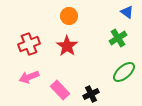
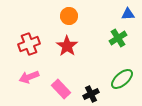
blue triangle: moved 1 px right, 2 px down; rotated 40 degrees counterclockwise
green ellipse: moved 2 px left, 7 px down
pink rectangle: moved 1 px right, 1 px up
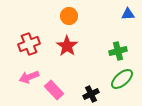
green cross: moved 13 px down; rotated 18 degrees clockwise
pink rectangle: moved 7 px left, 1 px down
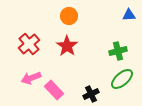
blue triangle: moved 1 px right, 1 px down
red cross: rotated 20 degrees counterclockwise
pink arrow: moved 2 px right, 1 px down
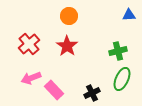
green ellipse: rotated 25 degrees counterclockwise
black cross: moved 1 px right, 1 px up
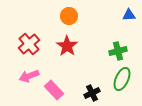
pink arrow: moved 2 px left, 2 px up
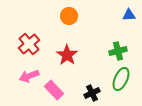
red star: moved 9 px down
green ellipse: moved 1 px left
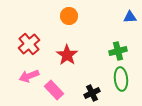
blue triangle: moved 1 px right, 2 px down
green ellipse: rotated 30 degrees counterclockwise
